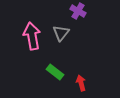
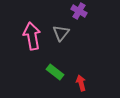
purple cross: moved 1 px right
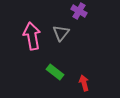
red arrow: moved 3 px right
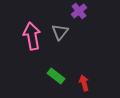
purple cross: rotated 21 degrees clockwise
gray triangle: moved 1 px left, 1 px up
green rectangle: moved 1 px right, 4 px down
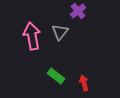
purple cross: moved 1 px left
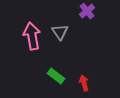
purple cross: moved 9 px right
gray triangle: rotated 12 degrees counterclockwise
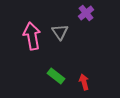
purple cross: moved 1 px left, 2 px down
red arrow: moved 1 px up
